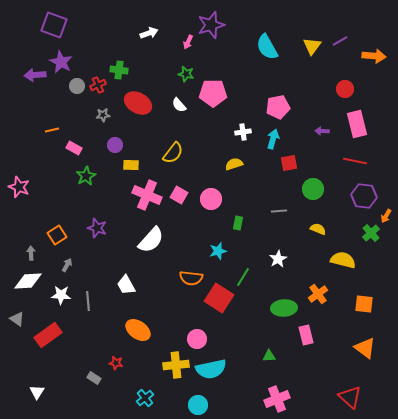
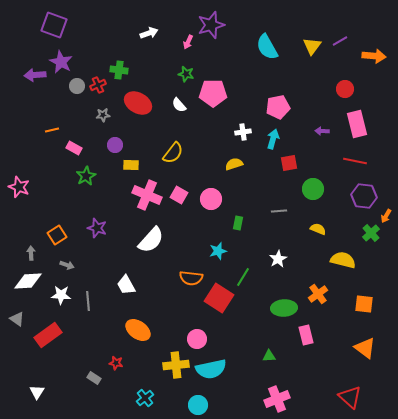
gray arrow at (67, 265): rotated 80 degrees clockwise
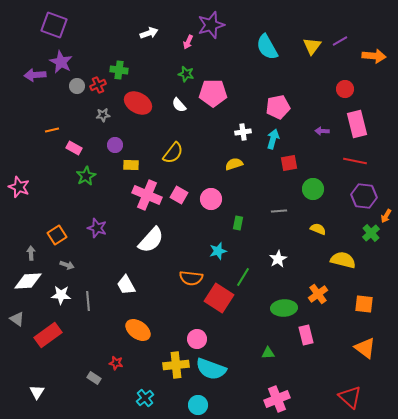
green triangle at (269, 356): moved 1 px left, 3 px up
cyan semicircle at (211, 369): rotated 32 degrees clockwise
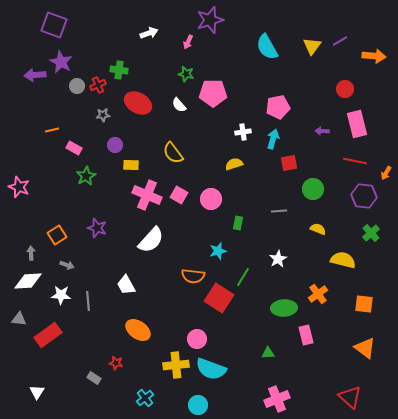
purple star at (211, 25): moved 1 px left, 5 px up
yellow semicircle at (173, 153): rotated 105 degrees clockwise
orange arrow at (386, 216): moved 43 px up
orange semicircle at (191, 278): moved 2 px right, 2 px up
gray triangle at (17, 319): moved 2 px right; rotated 28 degrees counterclockwise
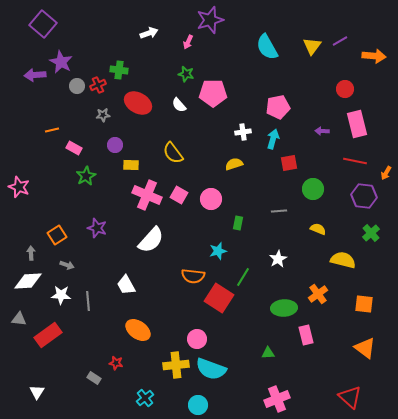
purple square at (54, 25): moved 11 px left, 1 px up; rotated 20 degrees clockwise
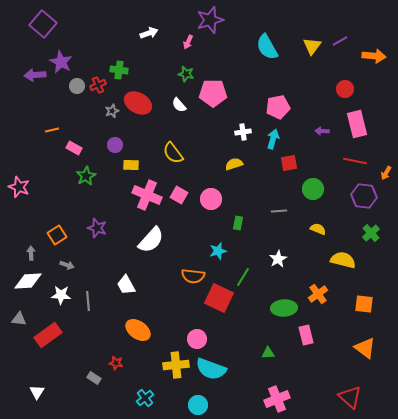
gray star at (103, 115): moved 9 px right, 4 px up; rotated 16 degrees counterclockwise
red square at (219, 298): rotated 8 degrees counterclockwise
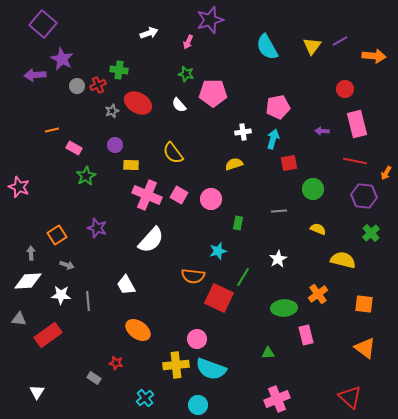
purple star at (61, 62): moved 1 px right, 3 px up
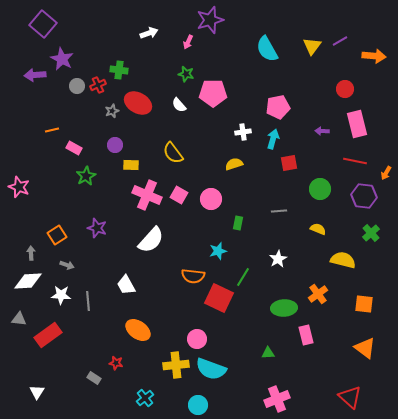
cyan semicircle at (267, 47): moved 2 px down
green circle at (313, 189): moved 7 px right
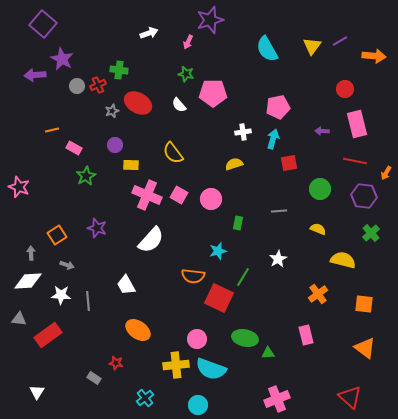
green ellipse at (284, 308): moved 39 px left, 30 px down; rotated 15 degrees clockwise
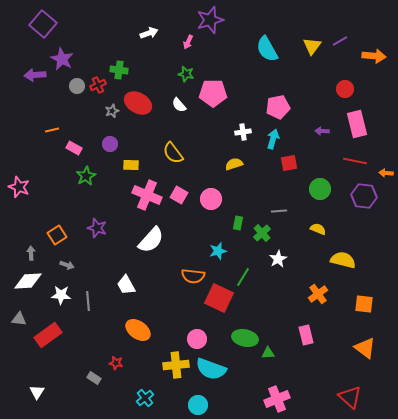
purple circle at (115, 145): moved 5 px left, 1 px up
orange arrow at (386, 173): rotated 64 degrees clockwise
green cross at (371, 233): moved 109 px left
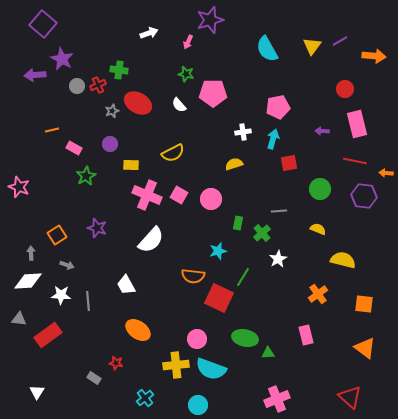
yellow semicircle at (173, 153): rotated 80 degrees counterclockwise
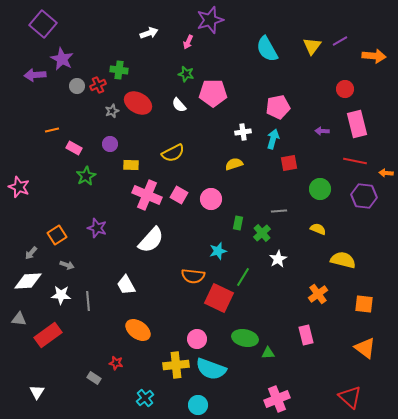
gray arrow at (31, 253): rotated 136 degrees counterclockwise
